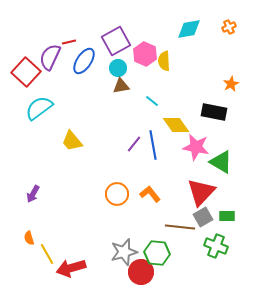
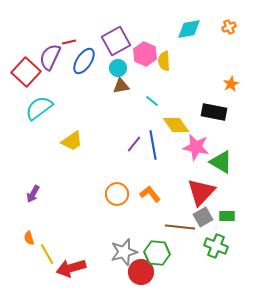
yellow trapezoid: rotated 85 degrees counterclockwise
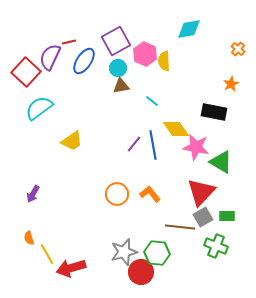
orange cross: moved 9 px right, 22 px down; rotated 24 degrees counterclockwise
yellow diamond: moved 4 px down
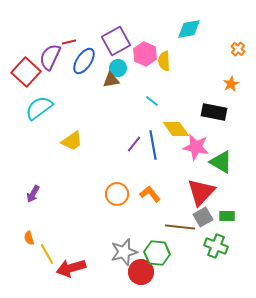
brown triangle: moved 10 px left, 6 px up
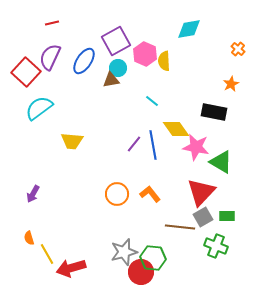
red line: moved 17 px left, 19 px up
yellow trapezoid: rotated 40 degrees clockwise
green hexagon: moved 4 px left, 5 px down
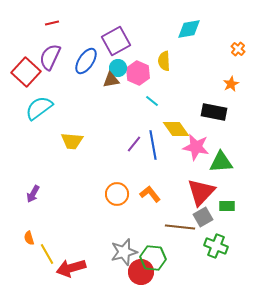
pink hexagon: moved 7 px left, 19 px down
blue ellipse: moved 2 px right
green triangle: rotated 35 degrees counterclockwise
green rectangle: moved 10 px up
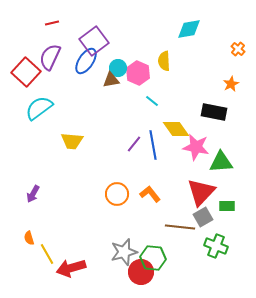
purple square: moved 22 px left; rotated 8 degrees counterclockwise
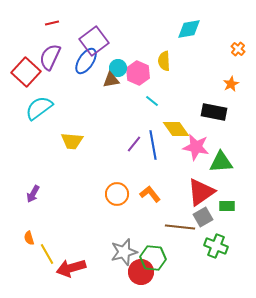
red triangle: rotated 12 degrees clockwise
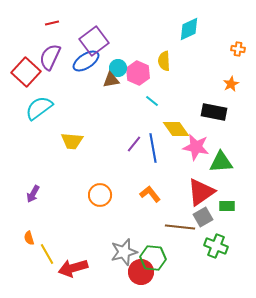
cyan diamond: rotated 15 degrees counterclockwise
orange cross: rotated 32 degrees counterclockwise
blue ellipse: rotated 24 degrees clockwise
blue line: moved 3 px down
orange circle: moved 17 px left, 1 px down
red arrow: moved 2 px right
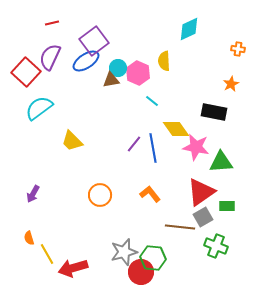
yellow trapezoid: rotated 40 degrees clockwise
